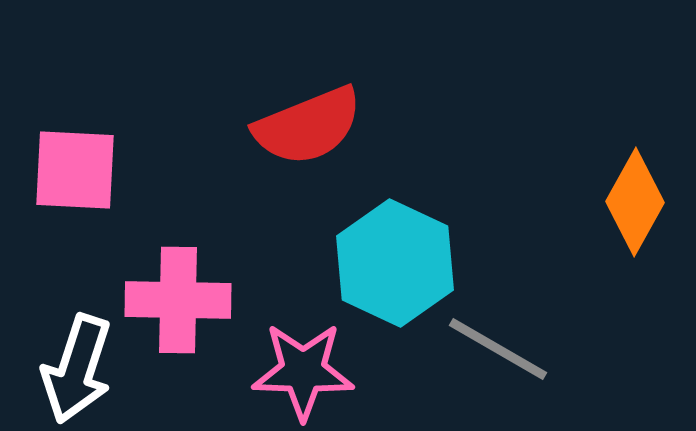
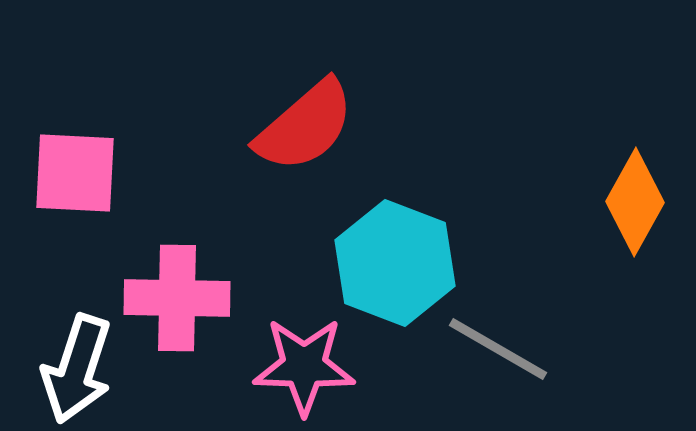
red semicircle: moved 3 px left; rotated 19 degrees counterclockwise
pink square: moved 3 px down
cyan hexagon: rotated 4 degrees counterclockwise
pink cross: moved 1 px left, 2 px up
pink star: moved 1 px right, 5 px up
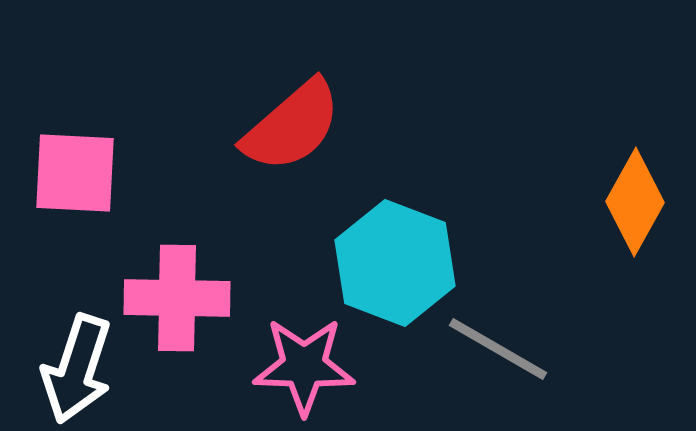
red semicircle: moved 13 px left
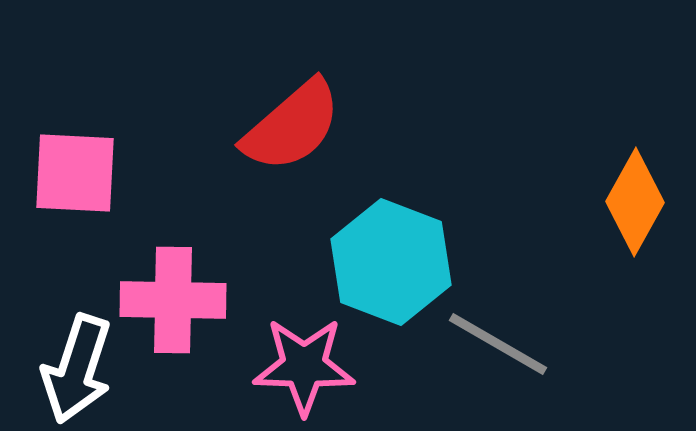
cyan hexagon: moved 4 px left, 1 px up
pink cross: moved 4 px left, 2 px down
gray line: moved 5 px up
